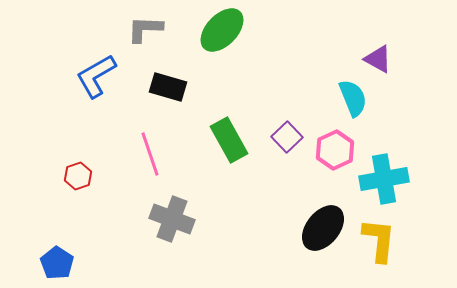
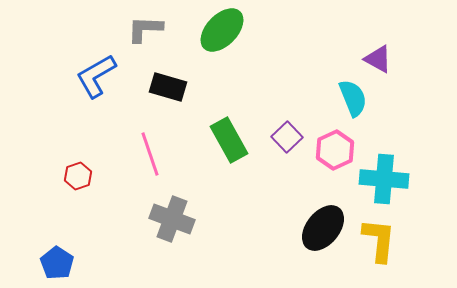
cyan cross: rotated 15 degrees clockwise
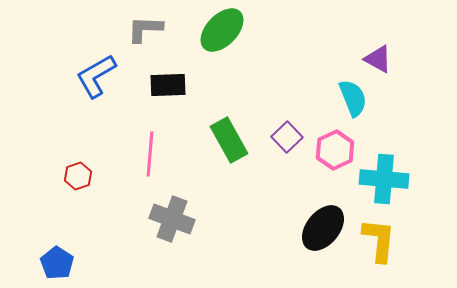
black rectangle: moved 2 px up; rotated 18 degrees counterclockwise
pink line: rotated 24 degrees clockwise
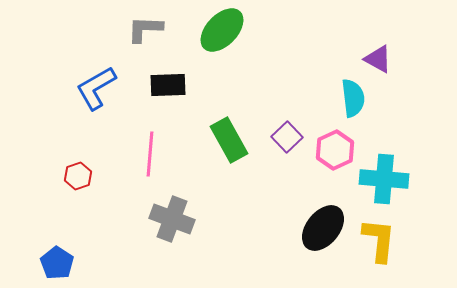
blue L-shape: moved 12 px down
cyan semicircle: rotated 15 degrees clockwise
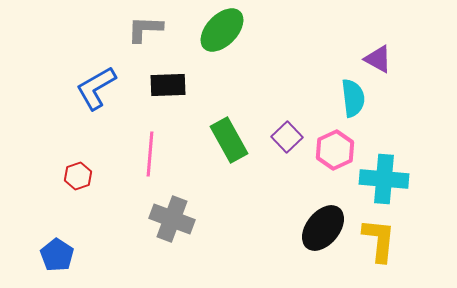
blue pentagon: moved 8 px up
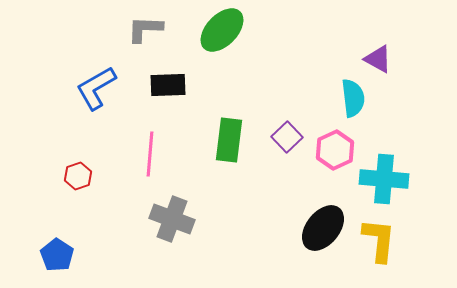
green rectangle: rotated 36 degrees clockwise
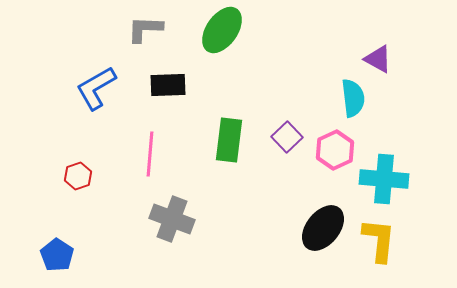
green ellipse: rotated 9 degrees counterclockwise
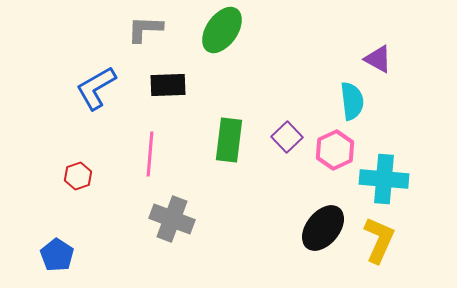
cyan semicircle: moved 1 px left, 3 px down
yellow L-shape: rotated 18 degrees clockwise
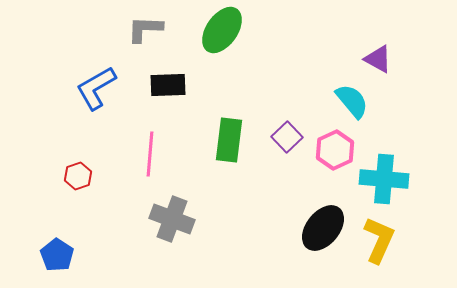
cyan semicircle: rotated 33 degrees counterclockwise
